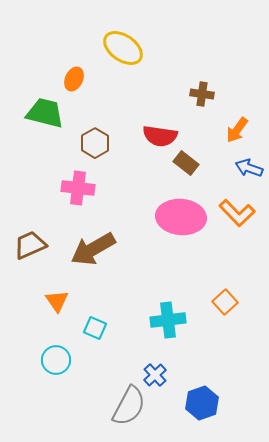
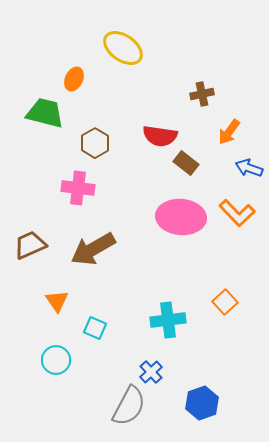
brown cross: rotated 20 degrees counterclockwise
orange arrow: moved 8 px left, 2 px down
blue cross: moved 4 px left, 3 px up
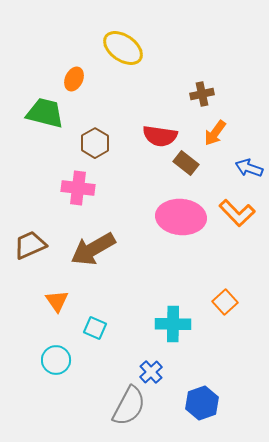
orange arrow: moved 14 px left, 1 px down
cyan cross: moved 5 px right, 4 px down; rotated 8 degrees clockwise
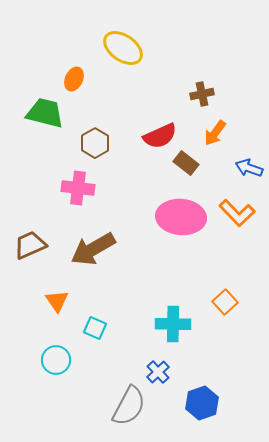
red semicircle: rotated 32 degrees counterclockwise
blue cross: moved 7 px right
